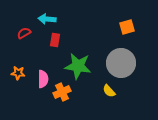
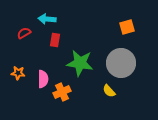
green star: moved 2 px right, 3 px up
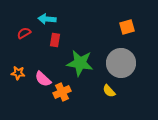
pink semicircle: rotated 132 degrees clockwise
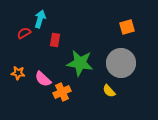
cyan arrow: moved 7 px left; rotated 102 degrees clockwise
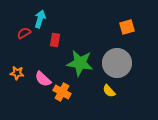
gray circle: moved 4 px left
orange star: moved 1 px left
orange cross: rotated 36 degrees counterclockwise
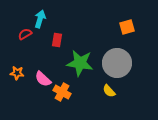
red semicircle: moved 1 px right, 1 px down
red rectangle: moved 2 px right
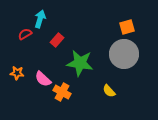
red rectangle: rotated 32 degrees clockwise
gray circle: moved 7 px right, 9 px up
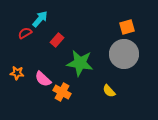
cyan arrow: rotated 24 degrees clockwise
red semicircle: moved 1 px up
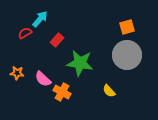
gray circle: moved 3 px right, 1 px down
